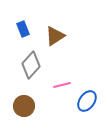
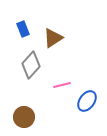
brown triangle: moved 2 px left, 2 px down
brown circle: moved 11 px down
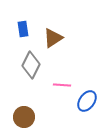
blue rectangle: rotated 14 degrees clockwise
gray diamond: rotated 16 degrees counterclockwise
pink line: rotated 18 degrees clockwise
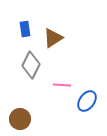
blue rectangle: moved 2 px right
brown circle: moved 4 px left, 2 px down
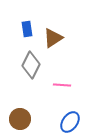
blue rectangle: moved 2 px right
blue ellipse: moved 17 px left, 21 px down
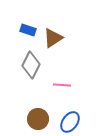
blue rectangle: moved 1 px right, 1 px down; rotated 63 degrees counterclockwise
brown circle: moved 18 px right
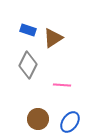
gray diamond: moved 3 px left
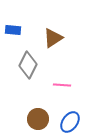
blue rectangle: moved 15 px left; rotated 14 degrees counterclockwise
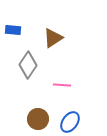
gray diamond: rotated 8 degrees clockwise
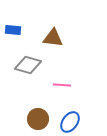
brown triangle: rotated 40 degrees clockwise
gray diamond: rotated 72 degrees clockwise
